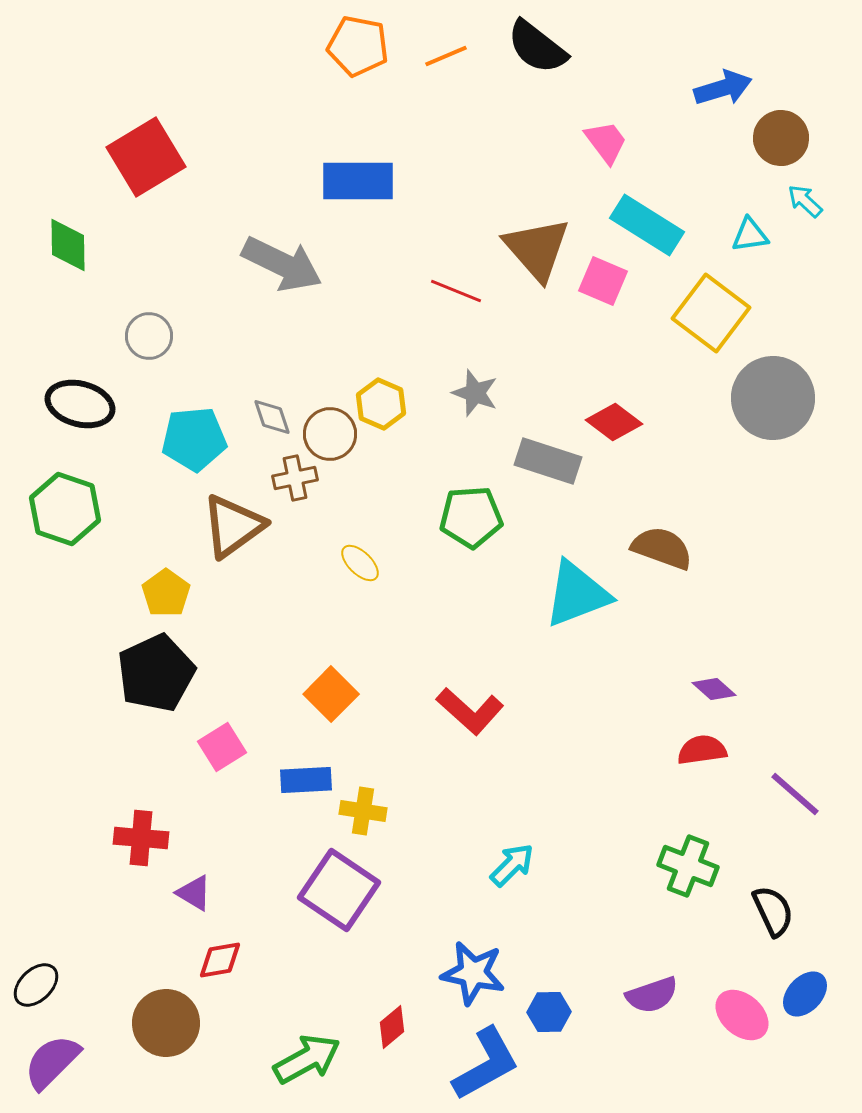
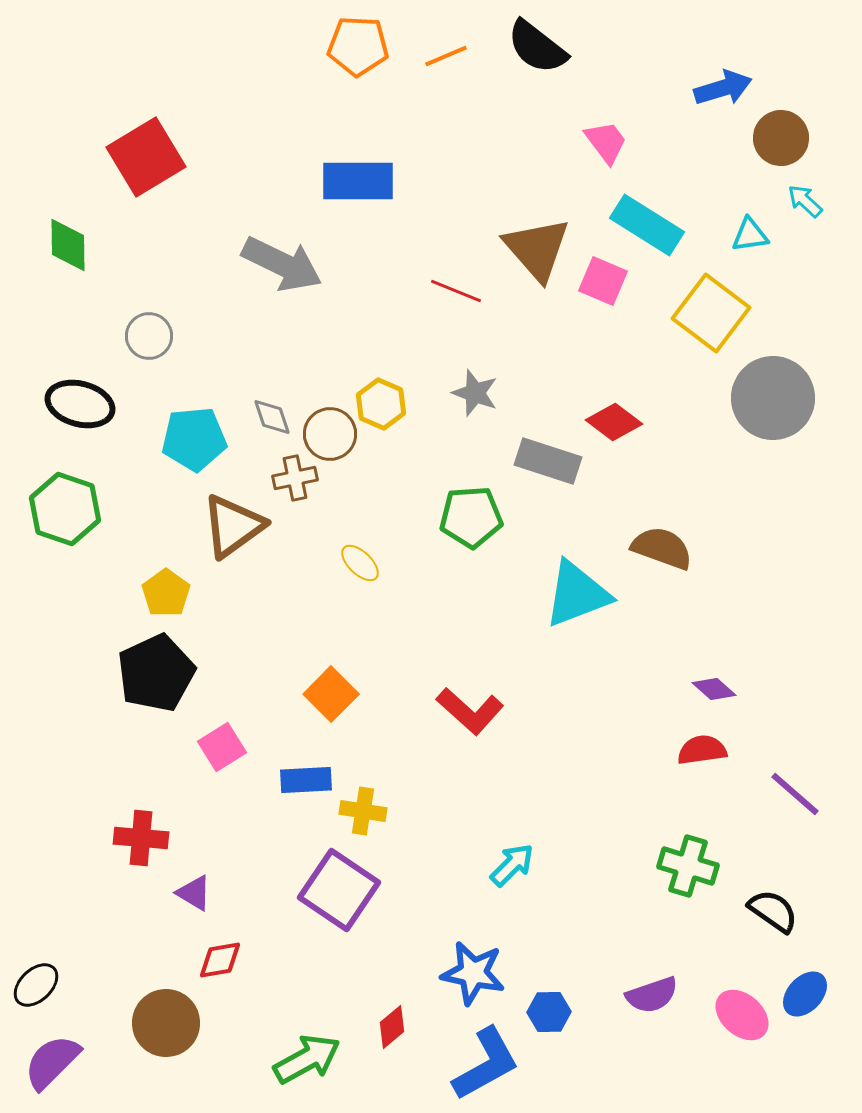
orange pentagon at (358, 46): rotated 8 degrees counterclockwise
green cross at (688, 866): rotated 4 degrees counterclockwise
black semicircle at (773, 911): rotated 30 degrees counterclockwise
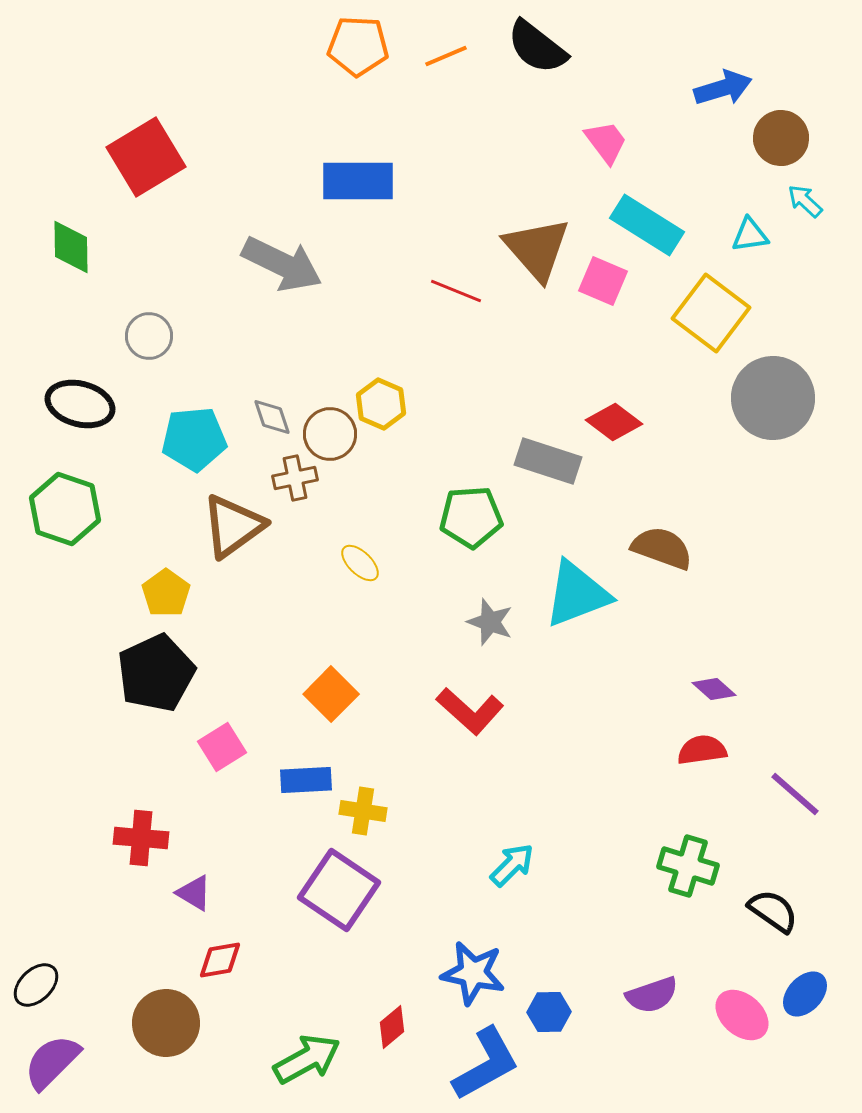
green diamond at (68, 245): moved 3 px right, 2 px down
gray star at (475, 393): moved 15 px right, 229 px down
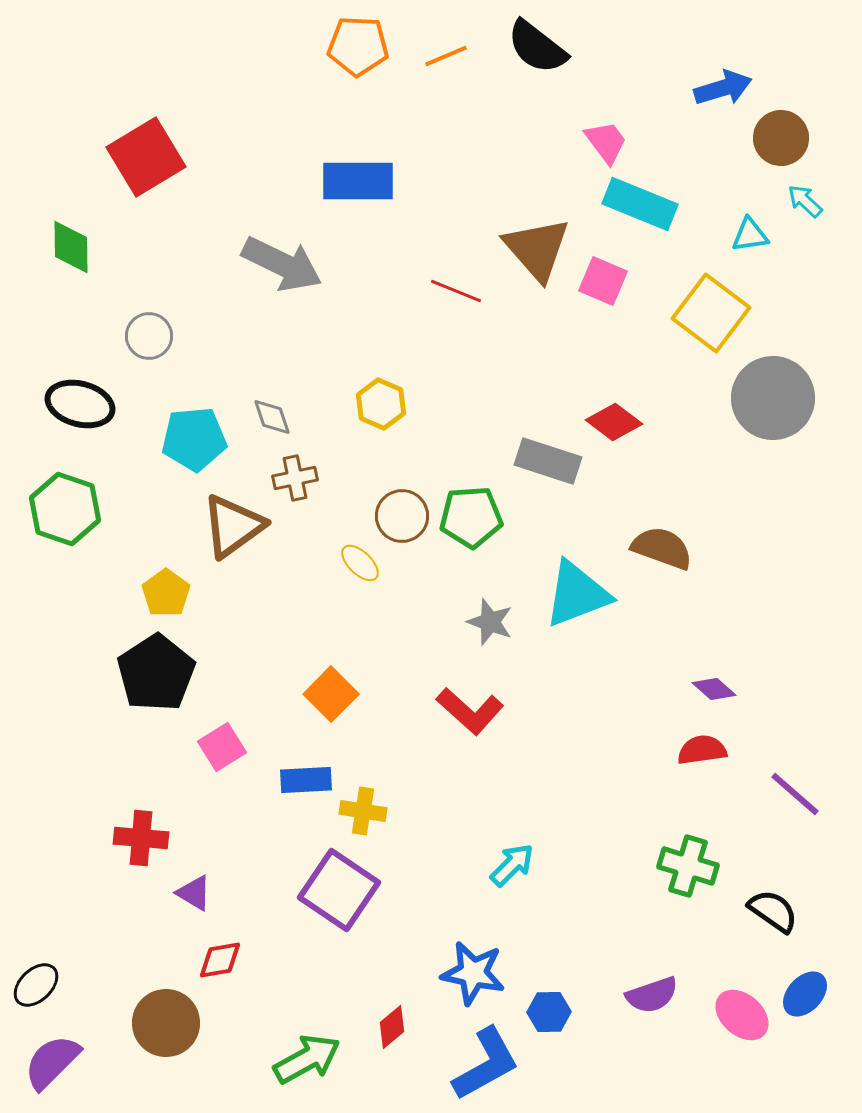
cyan rectangle at (647, 225): moved 7 px left, 21 px up; rotated 10 degrees counterclockwise
brown circle at (330, 434): moved 72 px right, 82 px down
black pentagon at (156, 673): rotated 8 degrees counterclockwise
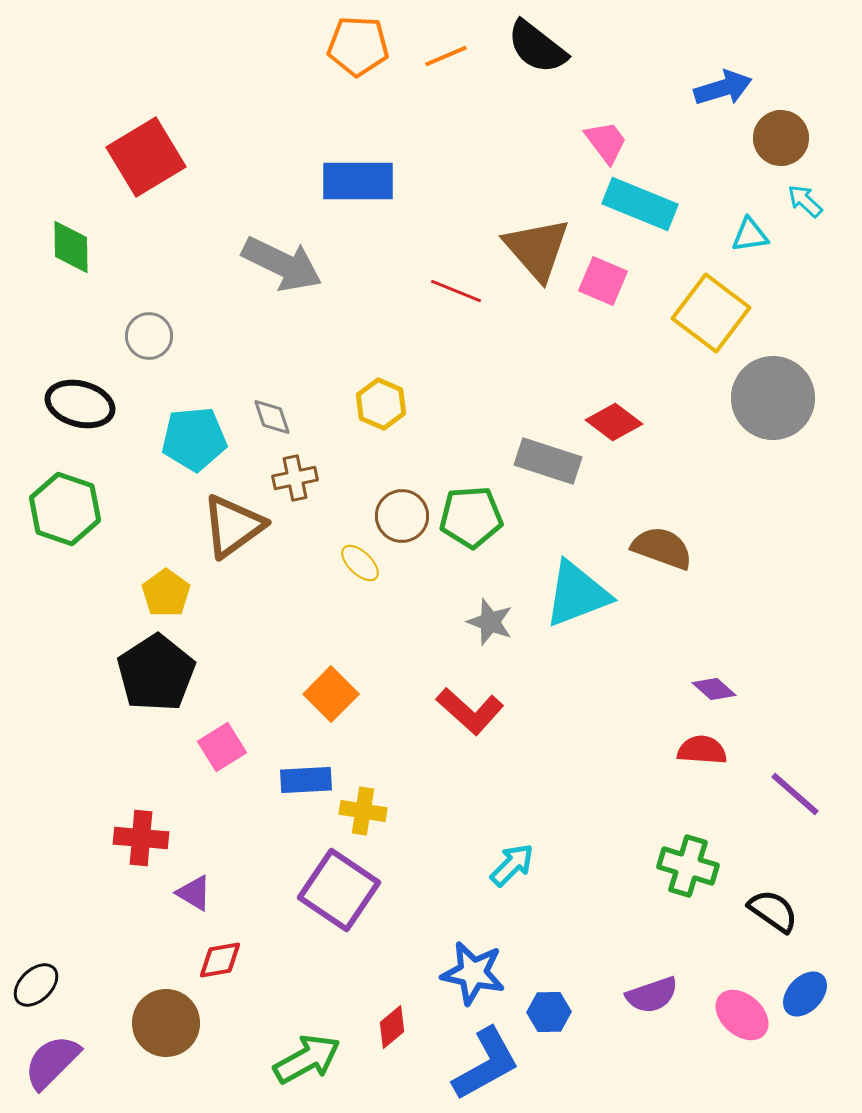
red semicircle at (702, 750): rotated 12 degrees clockwise
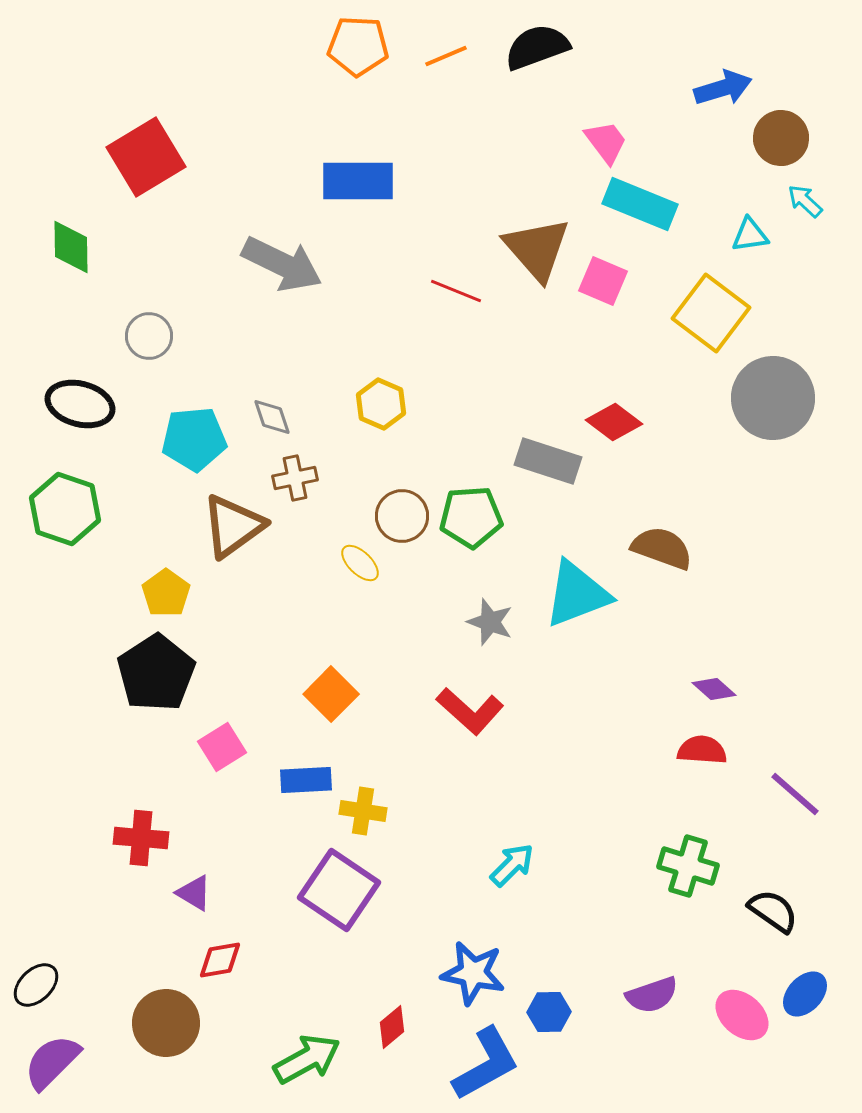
black semicircle at (537, 47): rotated 122 degrees clockwise
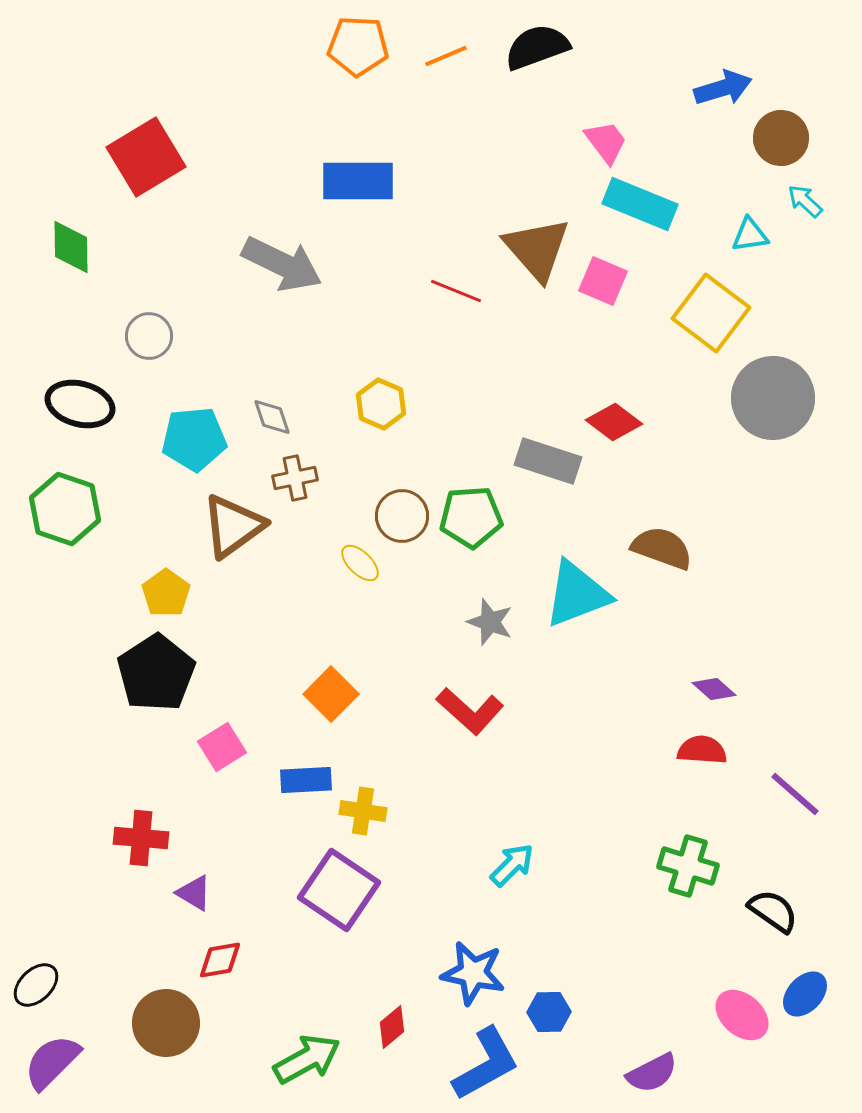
purple semicircle at (652, 995): moved 78 px down; rotated 8 degrees counterclockwise
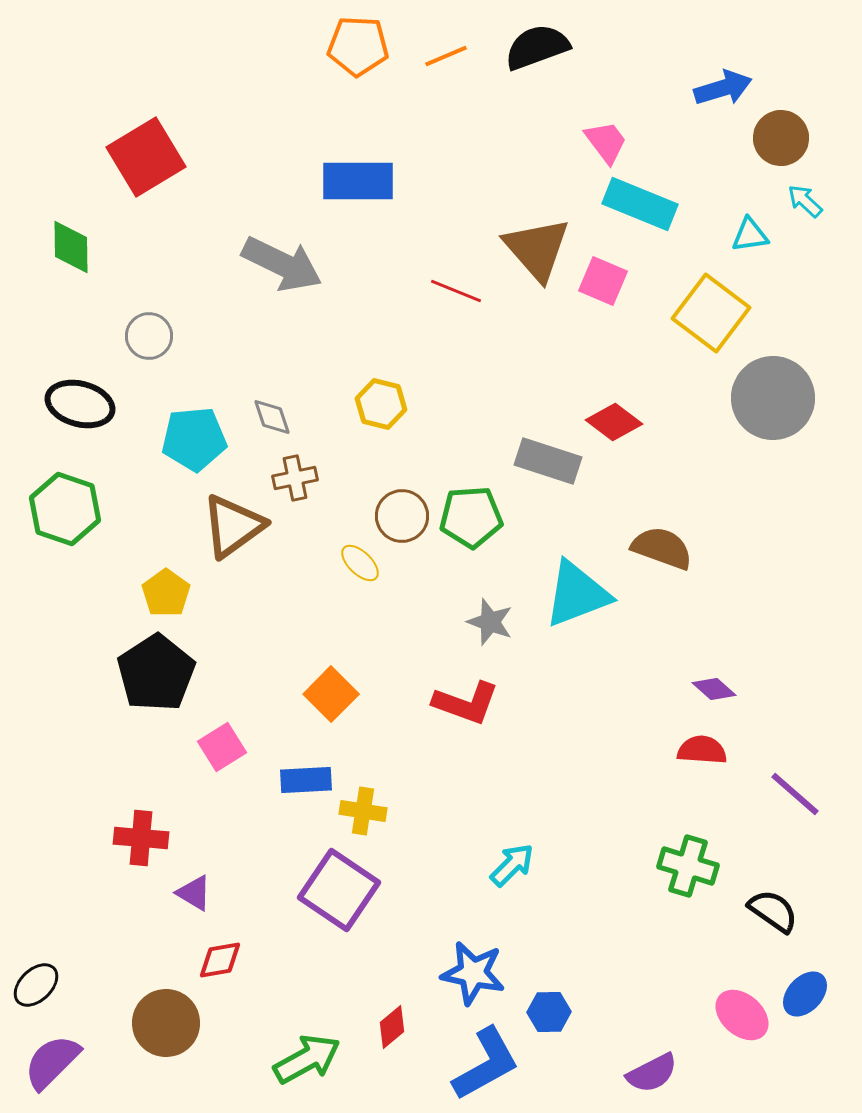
yellow hexagon at (381, 404): rotated 9 degrees counterclockwise
red L-shape at (470, 711): moved 4 px left, 8 px up; rotated 22 degrees counterclockwise
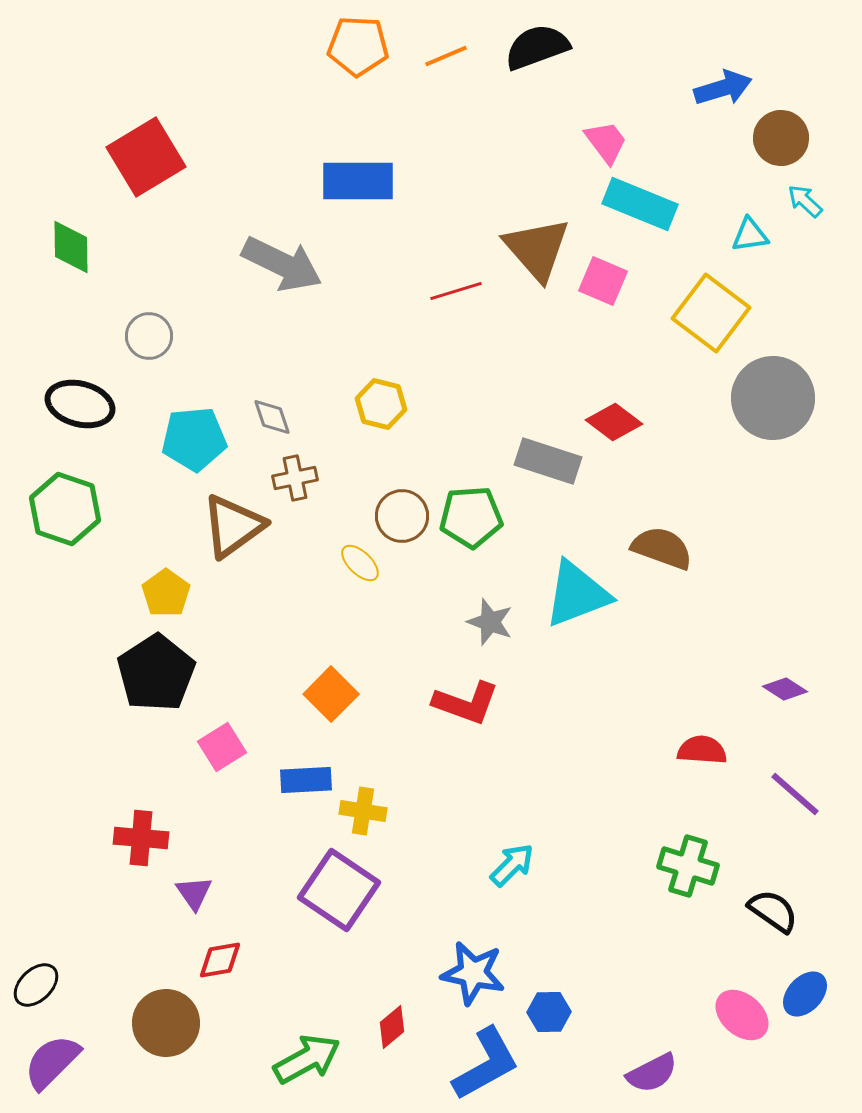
red line at (456, 291): rotated 39 degrees counterclockwise
purple diamond at (714, 689): moved 71 px right; rotated 9 degrees counterclockwise
purple triangle at (194, 893): rotated 24 degrees clockwise
